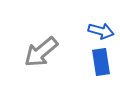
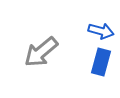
blue rectangle: rotated 24 degrees clockwise
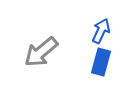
blue arrow: rotated 80 degrees counterclockwise
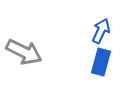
gray arrow: moved 17 px left; rotated 114 degrees counterclockwise
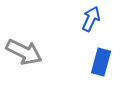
blue arrow: moved 10 px left, 12 px up
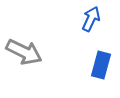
blue rectangle: moved 3 px down
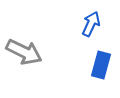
blue arrow: moved 5 px down
